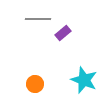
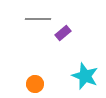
cyan star: moved 1 px right, 4 px up
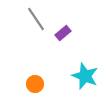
gray line: moved 2 px left; rotated 55 degrees clockwise
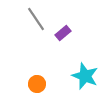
orange circle: moved 2 px right
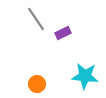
purple rectangle: rotated 14 degrees clockwise
cyan star: rotated 16 degrees counterclockwise
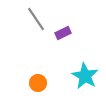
cyan star: rotated 24 degrees clockwise
orange circle: moved 1 px right, 1 px up
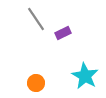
orange circle: moved 2 px left
